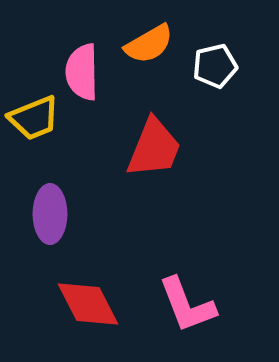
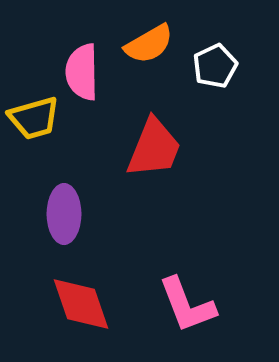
white pentagon: rotated 12 degrees counterclockwise
yellow trapezoid: rotated 6 degrees clockwise
purple ellipse: moved 14 px right
red diamond: moved 7 px left; rotated 8 degrees clockwise
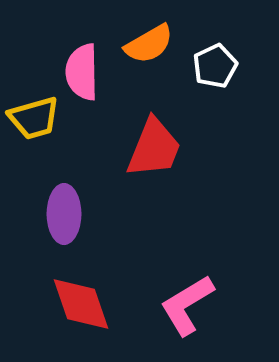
pink L-shape: rotated 80 degrees clockwise
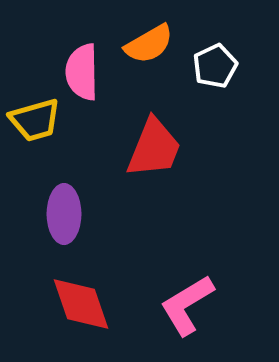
yellow trapezoid: moved 1 px right, 2 px down
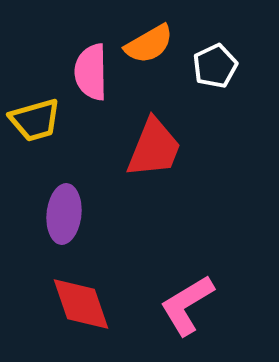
pink semicircle: moved 9 px right
purple ellipse: rotated 6 degrees clockwise
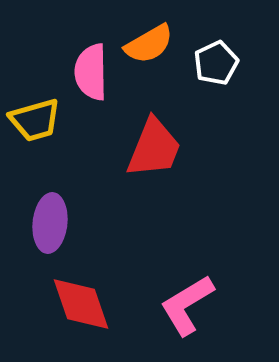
white pentagon: moved 1 px right, 3 px up
purple ellipse: moved 14 px left, 9 px down
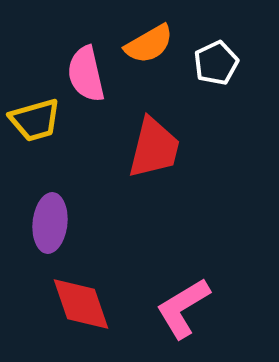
pink semicircle: moved 5 px left, 2 px down; rotated 12 degrees counterclockwise
red trapezoid: rotated 8 degrees counterclockwise
pink L-shape: moved 4 px left, 3 px down
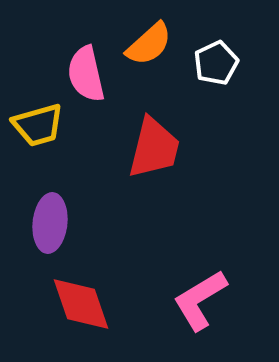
orange semicircle: rotated 12 degrees counterclockwise
yellow trapezoid: moved 3 px right, 5 px down
pink L-shape: moved 17 px right, 8 px up
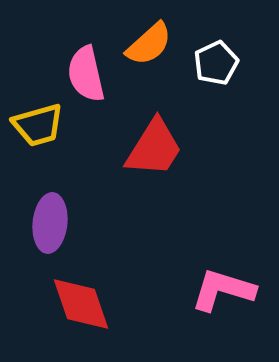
red trapezoid: rotated 18 degrees clockwise
pink L-shape: moved 23 px right, 10 px up; rotated 48 degrees clockwise
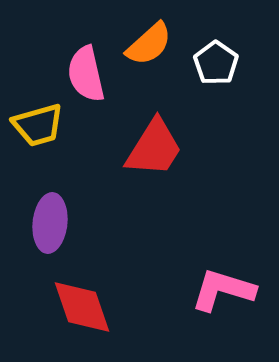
white pentagon: rotated 12 degrees counterclockwise
red diamond: moved 1 px right, 3 px down
